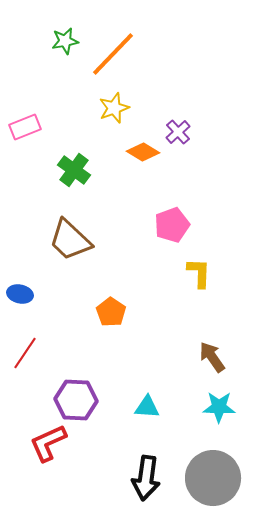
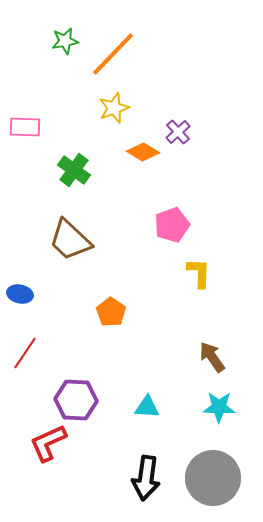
pink rectangle: rotated 24 degrees clockwise
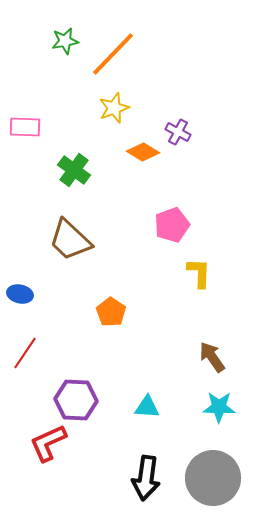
purple cross: rotated 20 degrees counterclockwise
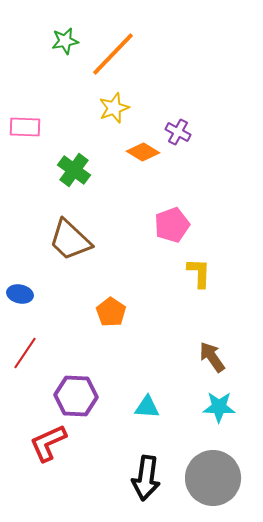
purple hexagon: moved 4 px up
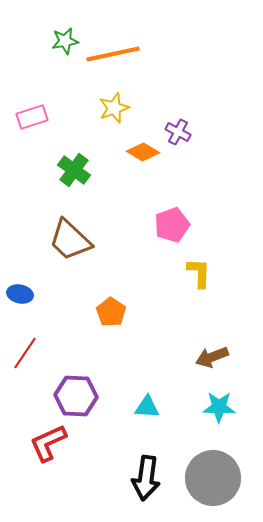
orange line: rotated 34 degrees clockwise
pink rectangle: moved 7 px right, 10 px up; rotated 20 degrees counterclockwise
brown arrow: rotated 76 degrees counterclockwise
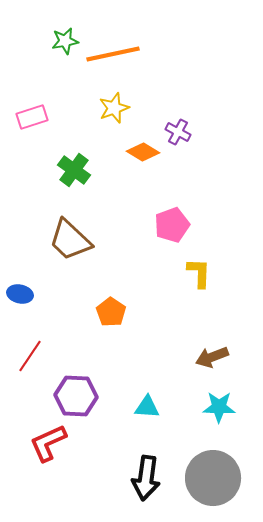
red line: moved 5 px right, 3 px down
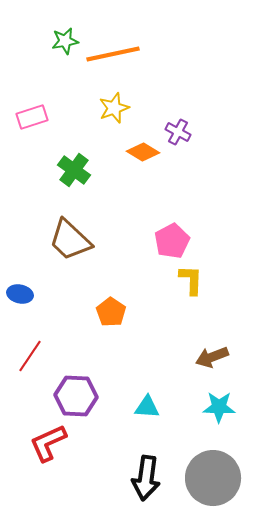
pink pentagon: moved 16 px down; rotated 8 degrees counterclockwise
yellow L-shape: moved 8 px left, 7 px down
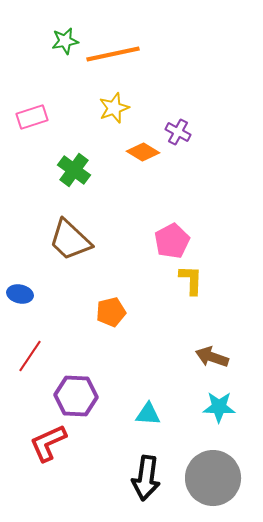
orange pentagon: rotated 24 degrees clockwise
brown arrow: rotated 40 degrees clockwise
cyan triangle: moved 1 px right, 7 px down
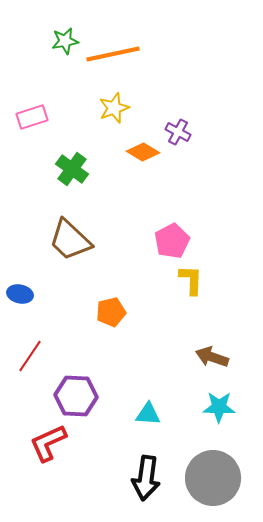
green cross: moved 2 px left, 1 px up
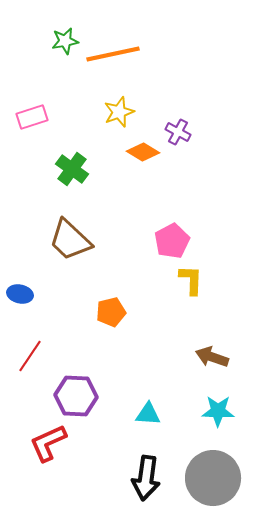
yellow star: moved 5 px right, 4 px down
cyan star: moved 1 px left, 4 px down
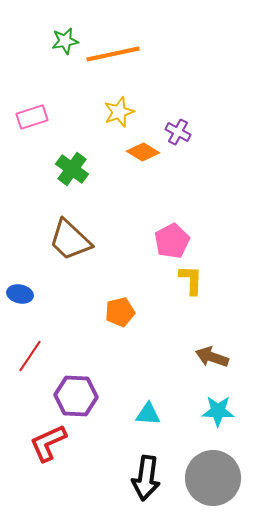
orange pentagon: moved 9 px right
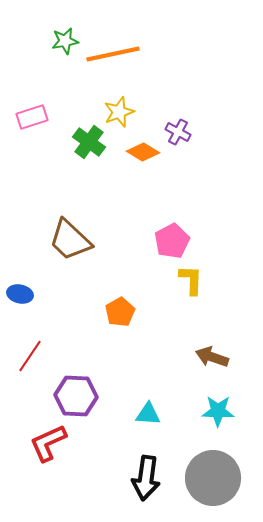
green cross: moved 17 px right, 27 px up
orange pentagon: rotated 16 degrees counterclockwise
